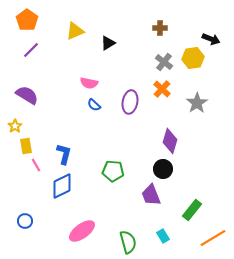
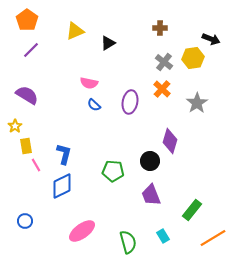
black circle: moved 13 px left, 8 px up
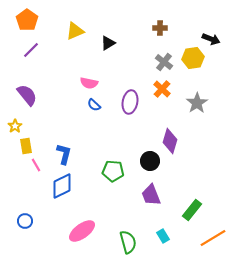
purple semicircle: rotated 20 degrees clockwise
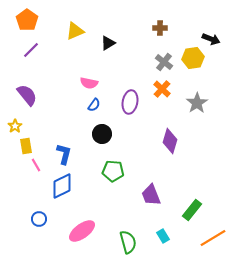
blue semicircle: rotated 96 degrees counterclockwise
black circle: moved 48 px left, 27 px up
blue circle: moved 14 px right, 2 px up
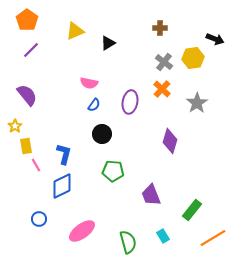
black arrow: moved 4 px right
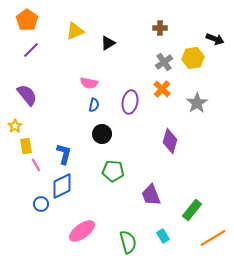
gray cross: rotated 18 degrees clockwise
blue semicircle: rotated 24 degrees counterclockwise
blue circle: moved 2 px right, 15 px up
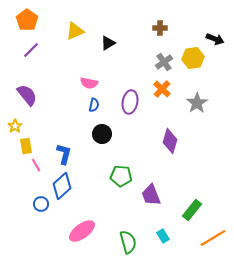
green pentagon: moved 8 px right, 5 px down
blue diamond: rotated 16 degrees counterclockwise
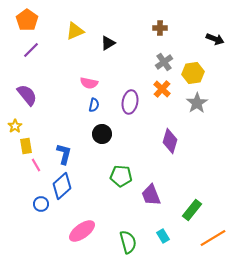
yellow hexagon: moved 15 px down
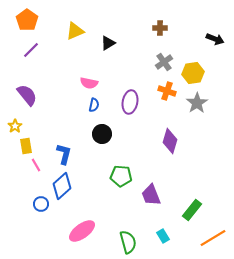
orange cross: moved 5 px right, 2 px down; rotated 24 degrees counterclockwise
